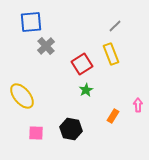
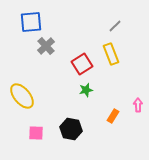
green star: rotated 16 degrees clockwise
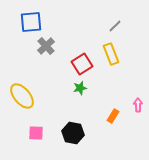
green star: moved 6 px left, 2 px up
black hexagon: moved 2 px right, 4 px down
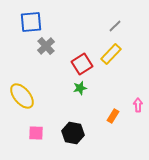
yellow rectangle: rotated 65 degrees clockwise
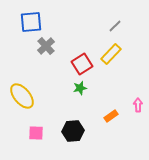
orange rectangle: moved 2 px left; rotated 24 degrees clockwise
black hexagon: moved 2 px up; rotated 15 degrees counterclockwise
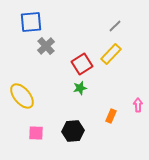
orange rectangle: rotated 32 degrees counterclockwise
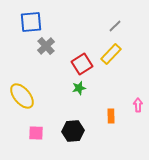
green star: moved 1 px left
orange rectangle: rotated 24 degrees counterclockwise
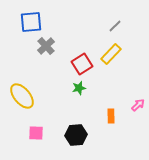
pink arrow: rotated 48 degrees clockwise
black hexagon: moved 3 px right, 4 px down
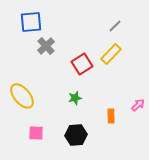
green star: moved 4 px left, 10 px down
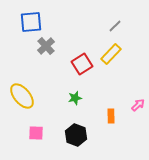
black hexagon: rotated 25 degrees clockwise
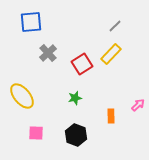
gray cross: moved 2 px right, 7 px down
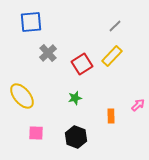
yellow rectangle: moved 1 px right, 2 px down
black hexagon: moved 2 px down
